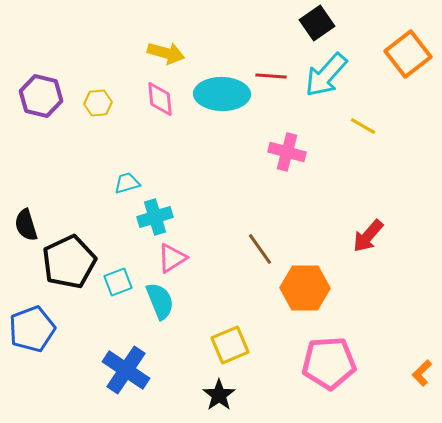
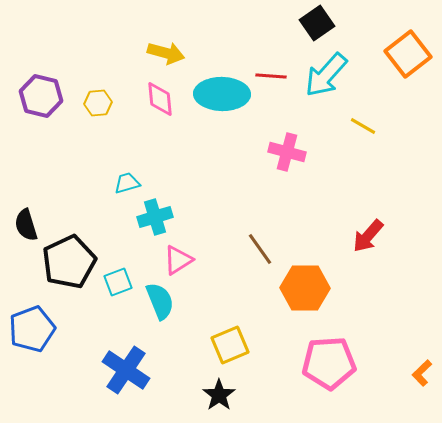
pink triangle: moved 6 px right, 2 px down
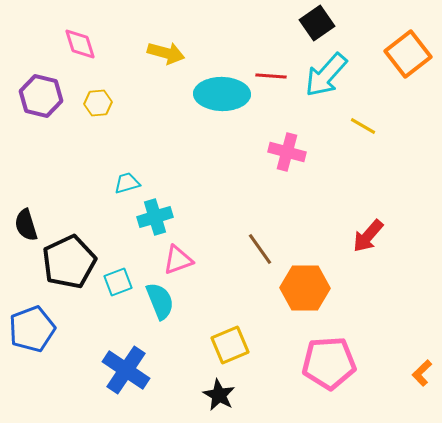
pink diamond: moved 80 px left, 55 px up; rotated 12 degrees counterclockwise
pink triangle: rotated 12 degrees clockwise
black star: rotated 8 degrees counterclockwise
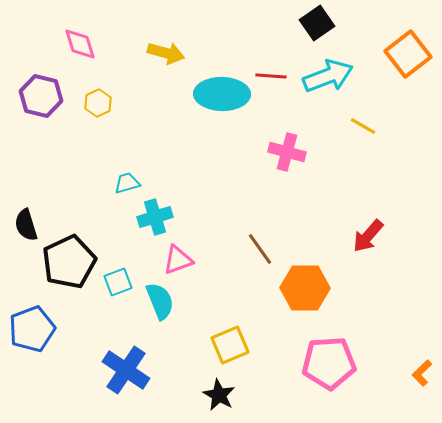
cyan arrow: moved 2 px right, 1 px down; rotated 153 degrees counterclockwise
yellow hexagon: rotated 20 degrees counterclockwise
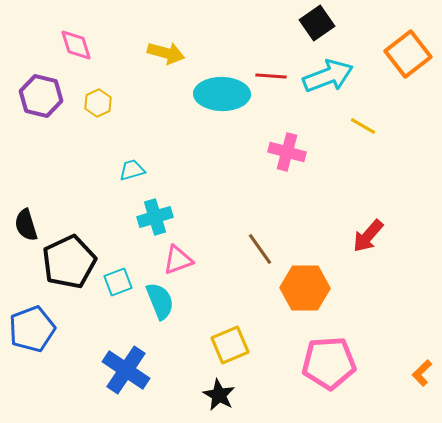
pink diamond: moved 4 px left, 1 px down
cyan trapezoid: moved 5 px right, 13 px up
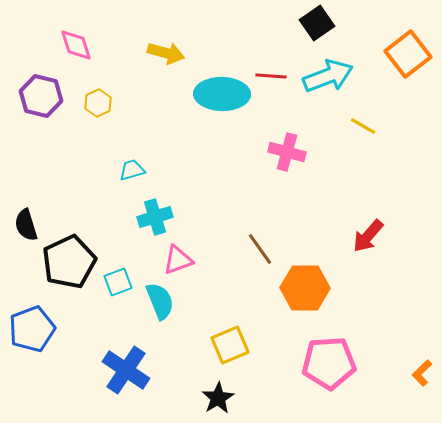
black star: moved 1 px left, 3 px down; rotated 12 degrees clockwise
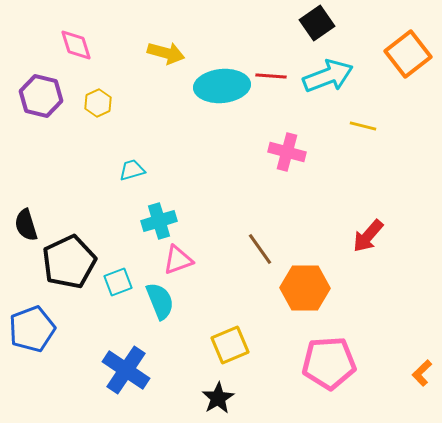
cyan ellipse: moved 8 px up; rotated 6 degrees counterclockwise
yellow line: rotated 16 degrees counterclockwise
cyan cross: moved 4 px right, 4 px down
